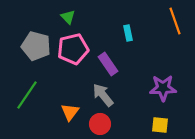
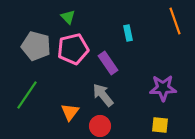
purple rectangle: moved 1 px up
red circle: moved 2 px down
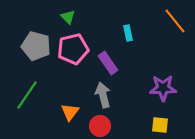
orange line: rotated 20 degrees counterclockwise
gray arrow: rotated 25 degrees clockwise
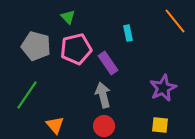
pink pentagon: moved 3 px right
purple star: rotated 24 degrees counterclockwise
orange triangle: moved 15 px left, 13 px down; rotated 18 degrees counterclockwise
red circle: moved 4 px right
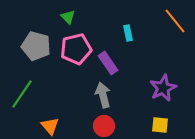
green line: moved 5 px left, 1 px up
orange triangle: moved 5 px left, 1 px down
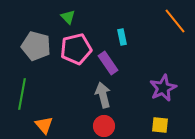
cyan rectangle: moved 6 px left, 4 px down
green line: rotated 24 degrees counterclockwise
orange triangle: moved 6 px left, 1 px up
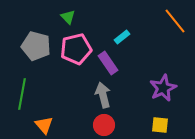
cyan rectangle: rotated 63 degrees clockwise
red circle: moved 1 px up
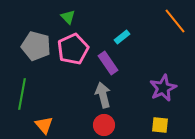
pink pentagon: moved 3 px left; rotated 12 degrees counterclockwise
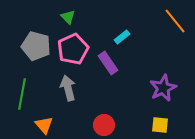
gray arrow: moved 35 px left, 7 px up
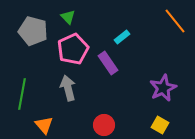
gray pentagon: moved 3 px left, 15 px up
yellow square: rotated 24 degrees clockwise
